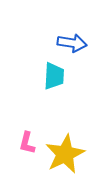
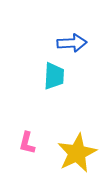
blue arrow: rotated 12 degrees counterclockwise
yellow star: moved 12 px right, 1 px up
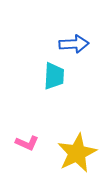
blue arrow: moved 2 px right, 1 px down
pink L-shape: rotated 80 degrees counterclockwise
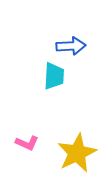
blue arrow: moved 3 px left, 2 px down
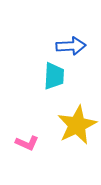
yellow star: moved 28 px up
